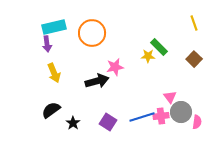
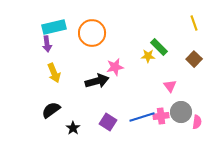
pink triangle: moved 11 px up
black star: moved 5 px down
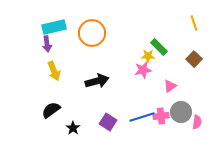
pink star: moved 28 px right, 3 px down
yellow arrow: moved 2 px up
pink triangle: rotated 32 degrees clockwise
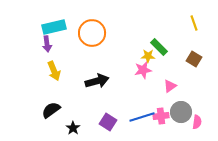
brown square: rotated 14 degrees counterclockwise
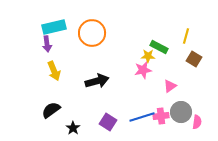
yellow line: moved 8 px left, 13 px down; rotated 35 degrees clockwise
green rectangle: rotated 18 degrees counterclockwise
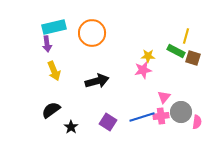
green rectangle: moved 17 px right, 4 px down
brown square: moved 1 px left, 1 px up; rotated 14 degrees counterclockwise
pink triangle: moved 6 px left, 11 px down; rotated 16 degrees counterclockwise
black star: moved 2 px left, 1 px up
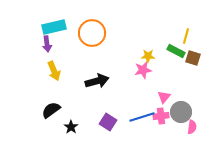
pink semicircle: moved 5 px left, 5 px down
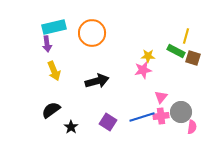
pink triangle: moved 3 px left
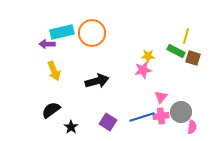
cyan rectangle: moved 8 px right, 5 px down
purple arrow: rotated 98 degrees clockwise
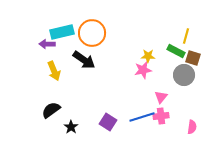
black arrow: moved 13 px left, 21 px up; rotated 50 degrees clockwise
gray circle: moved 3 px right, 37 px up
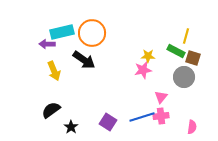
gray circle: moved 2 px down
